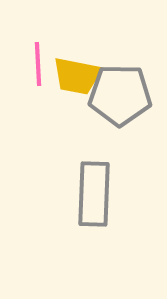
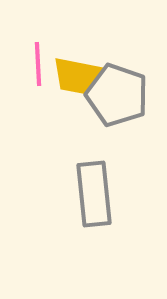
gray pentagon: moved 3 px left; rotated 18 degrees clockwise
gray rectangle: rotated 8 degrees counterclockwise
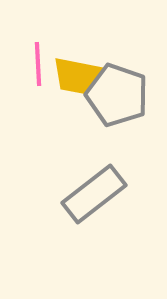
gray rectangle: rotated 58 degrees clockwise
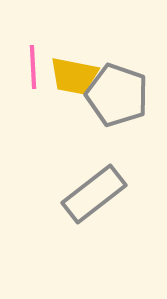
pink line: moved 5 px left, 3 px down
yellow trapezoid: moved 3 px left
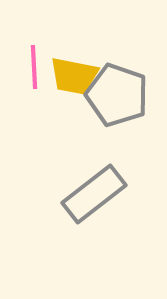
pink line: moved 1 px right
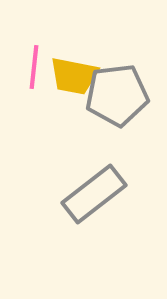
pink line: rotated 9 degrees clockwise
gray pentagon: rotated 26 degrees counterclockwise
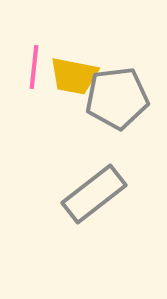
gray pentagon: moved 3 px down
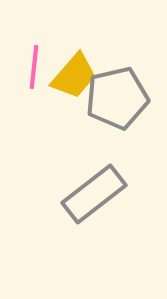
yellow trapezoid: rotated 60 degrees counterclockwise
gray pentagon: rotated 6 degrees counterclockwise
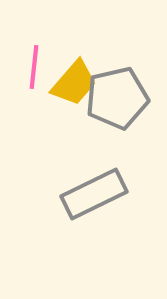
yellow trapezoid: moved 7 px down
gray rectangle: rotated 12 degrees clockwise
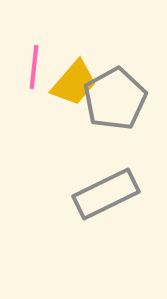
gray pentagon: moved 2 px left, 1 px down; rotated 16 degrees counterclockwise
gray rectangle: moved 12 px right
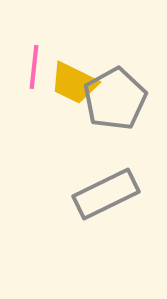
yellow trapezoid: rotated 75 degrees clockwise
